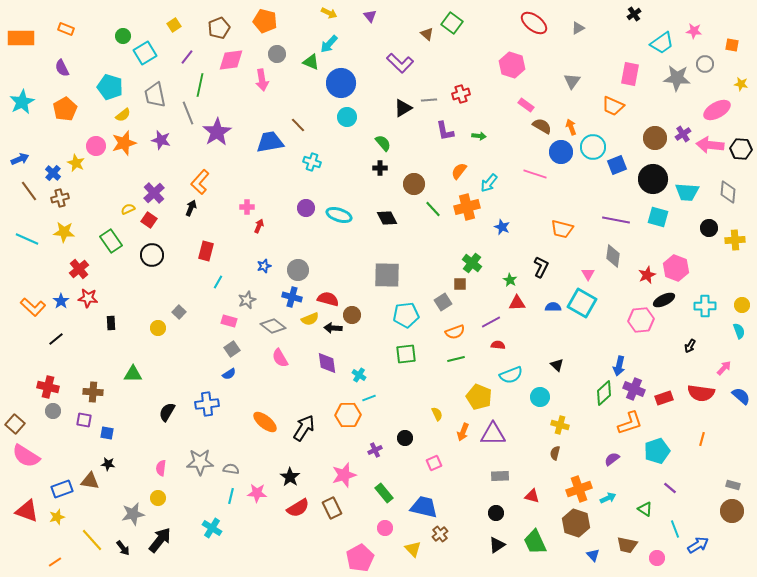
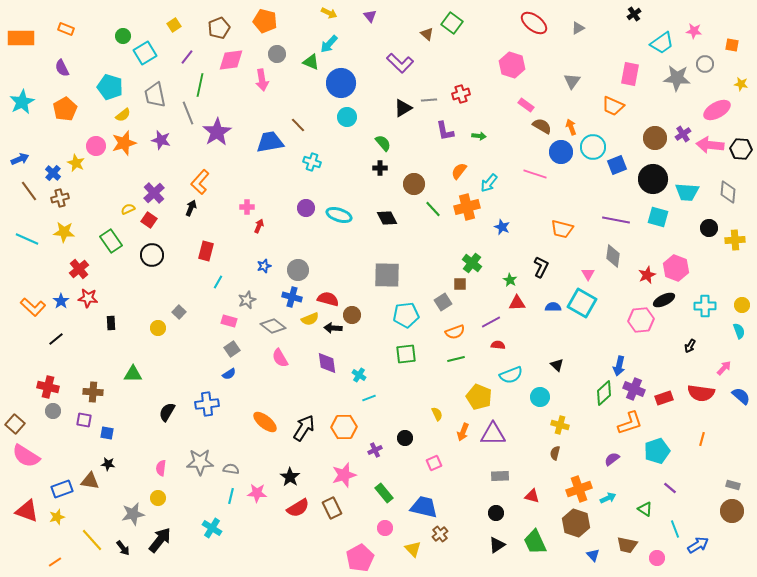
orange hexagon at (348, 415): moved 4 px left, 12 px down
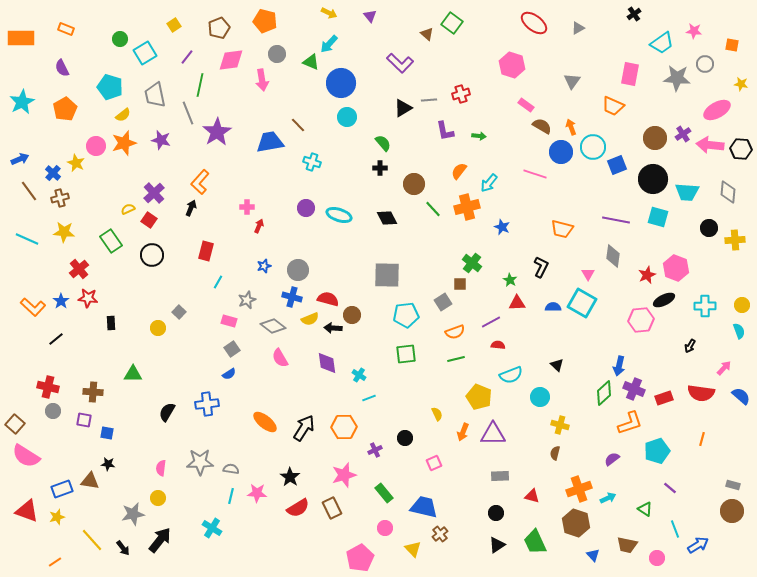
green circle at (123, 36): moved 3 px left, 3 px down
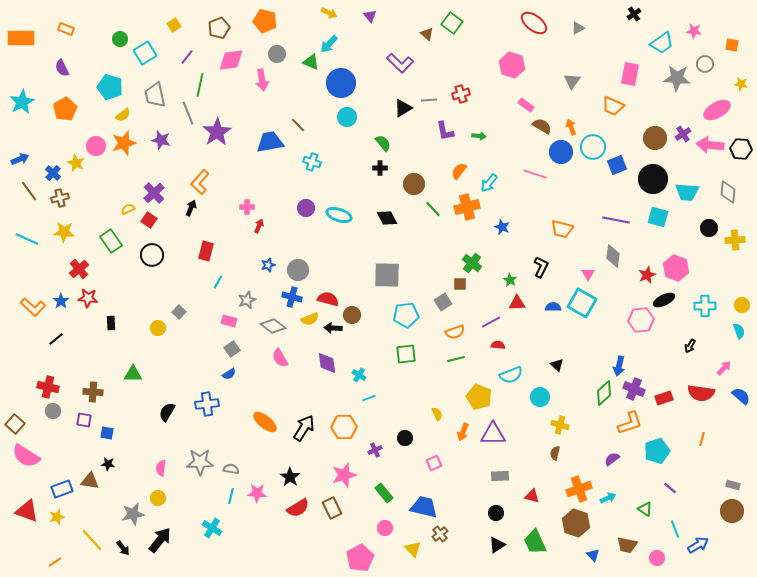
blue star at (264, 266): moved 4 px right, 1 px up
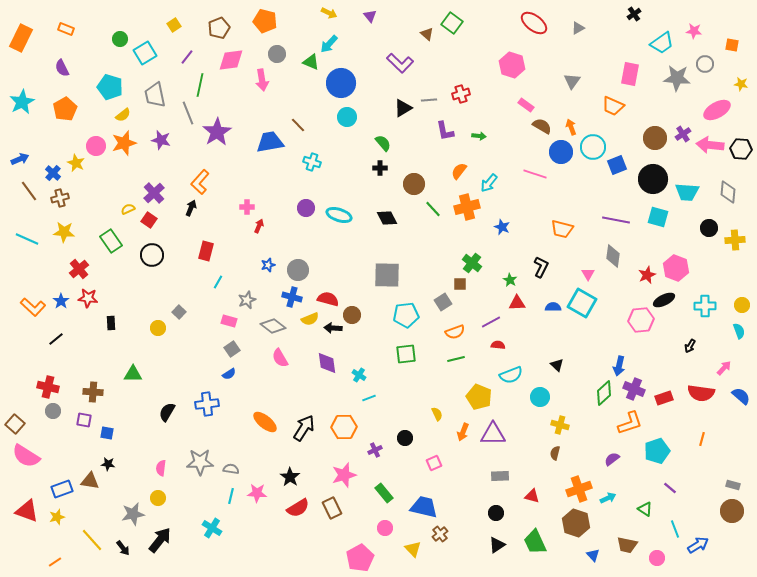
orange rectangle at (21, 38): rotated 64 degrees counterclockwise
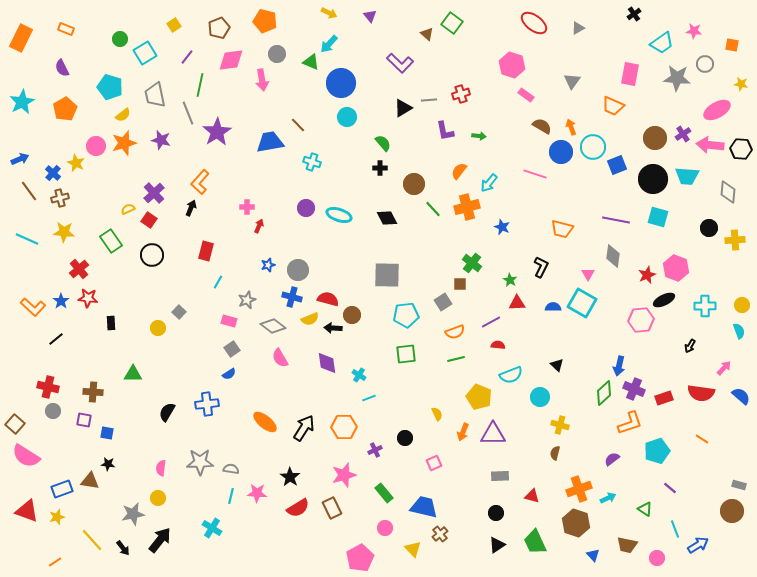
pink rectangle at (526, 105): moved 10 px up
cyan trapezoid at (687, 192): moved 16 px up
orange line at (702, 439): rotated 72 degrees counterclockwise
gray rectangle at (733, 485): moved 6 px right
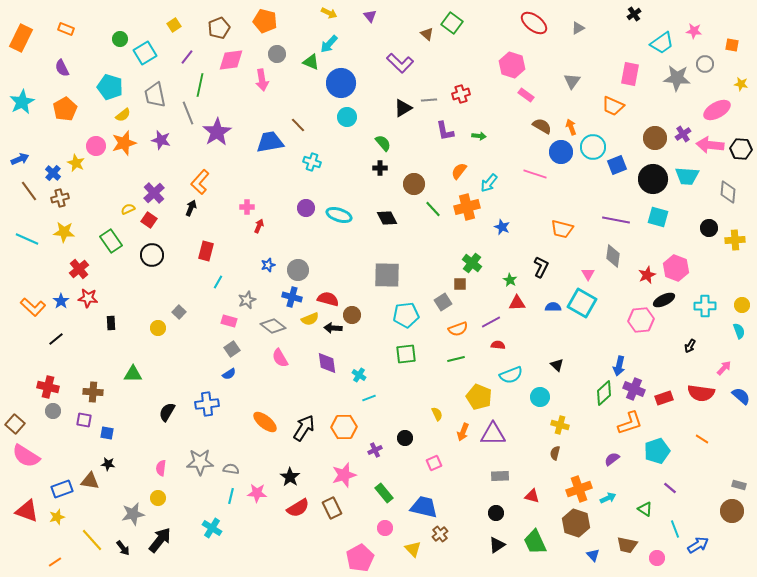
orange semicircle at (455, 332): moved 3 px right, 3 px up
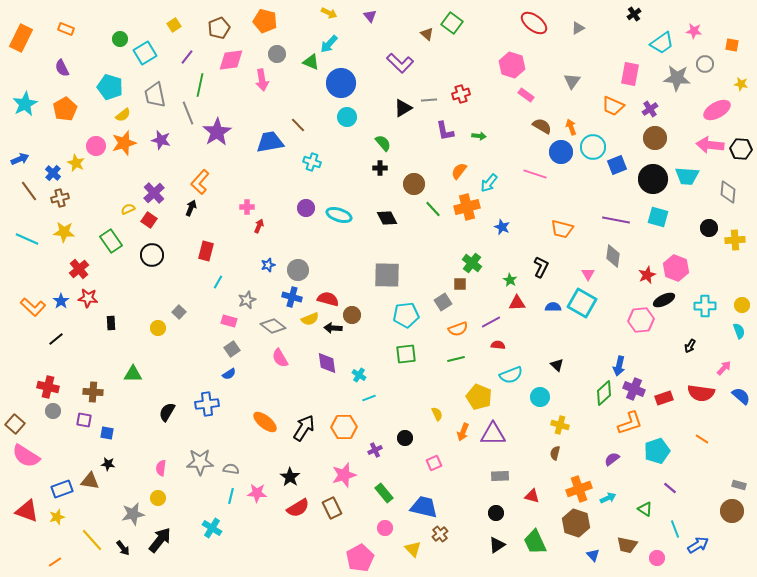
cyan star at (22, 102): moved 3 px right, 2 px down
purple cross at (683, 134): moved 33 px left, 25 px up
